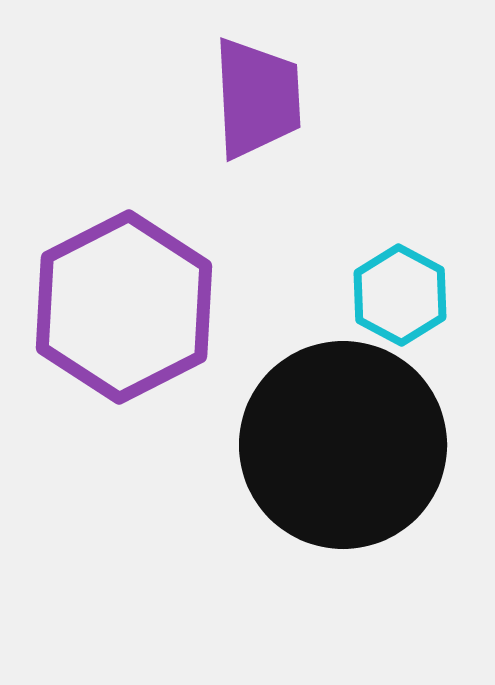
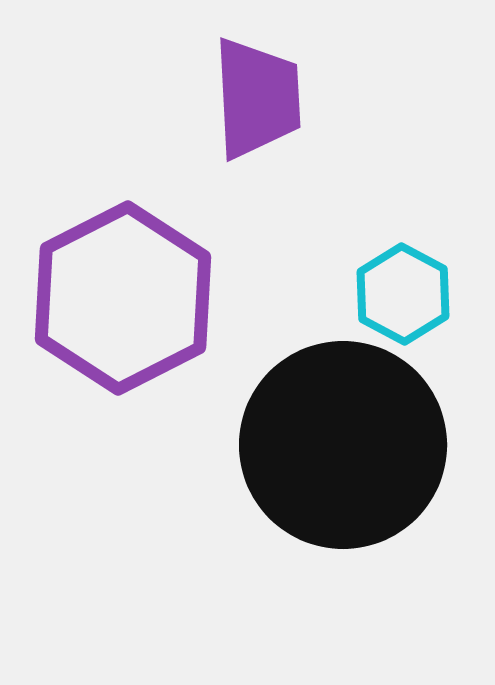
cyan hexagon: moved 3 px right, 1 px up
purple hexagon: moved 1 px left, 9 px up
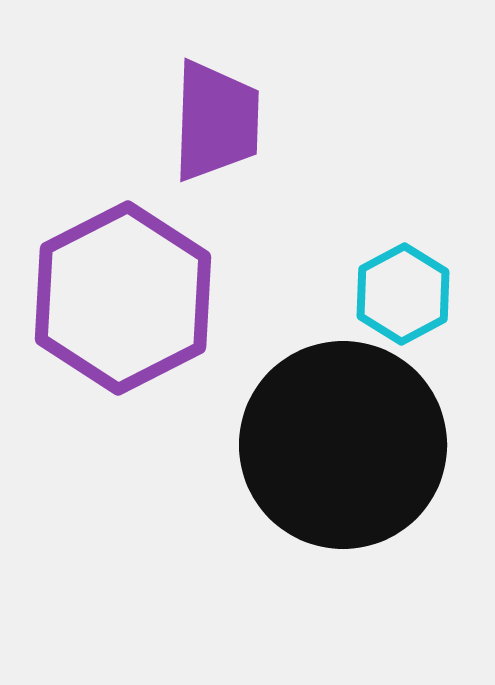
purple trapezoid: moved 41 px left, 23 px down; rotated 5 degrees clockwise
cyan hexagon: rotated 4 degrees clockwise
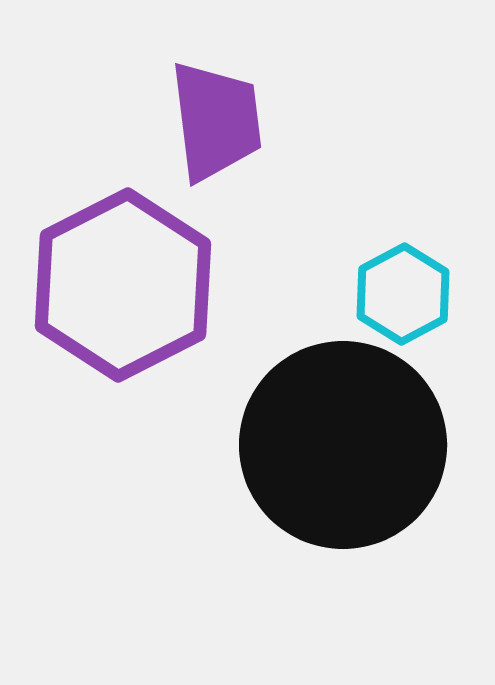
purple trapezoid: rotated 9 degrees counterclockwise
purple hexagon: moved 13 px up
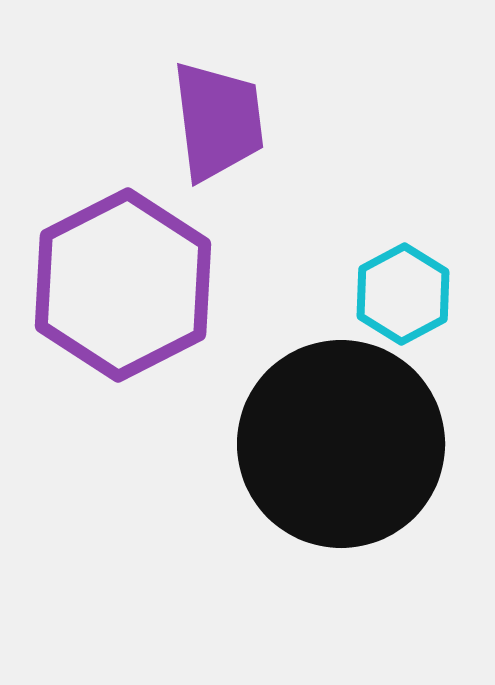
purple trapezoid: moved 2 px right
black circle: moved 2 px left, 1 px up
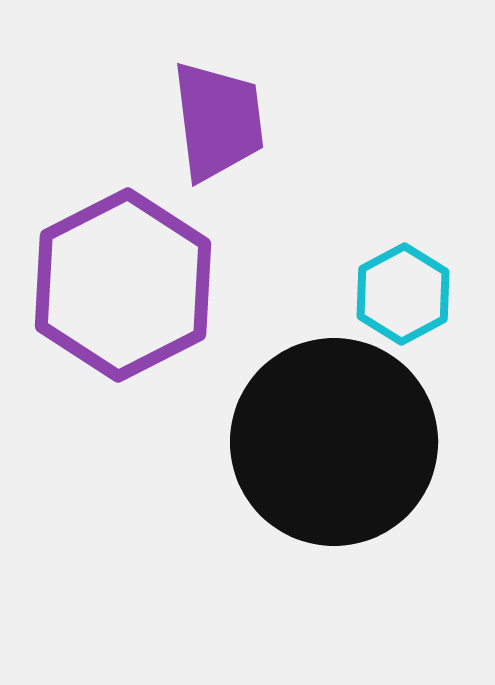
black circle: moved 7 px left, 2 px up
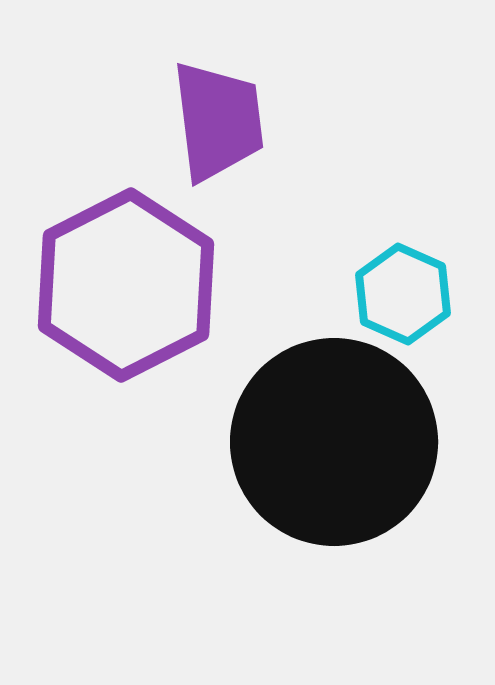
purple hexagon: moved 3 px right
cyan hexagon: rotated 8 degrees counterclockwise
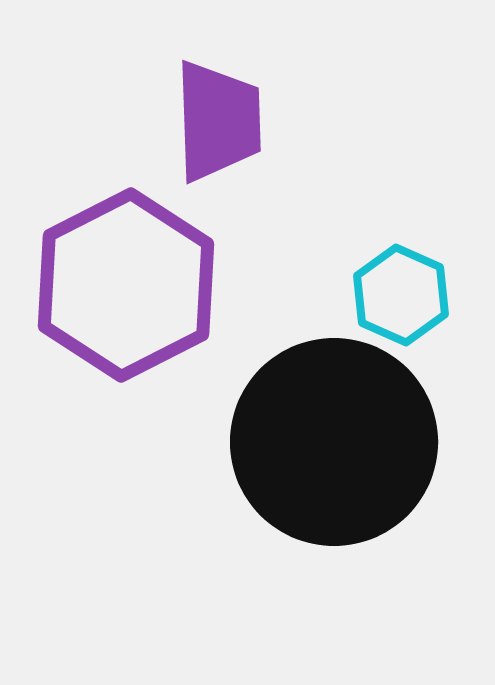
purple trapezoid: rotated 5 degrees clockwise
cyan hexagon: moved 2 px left, 1 px down
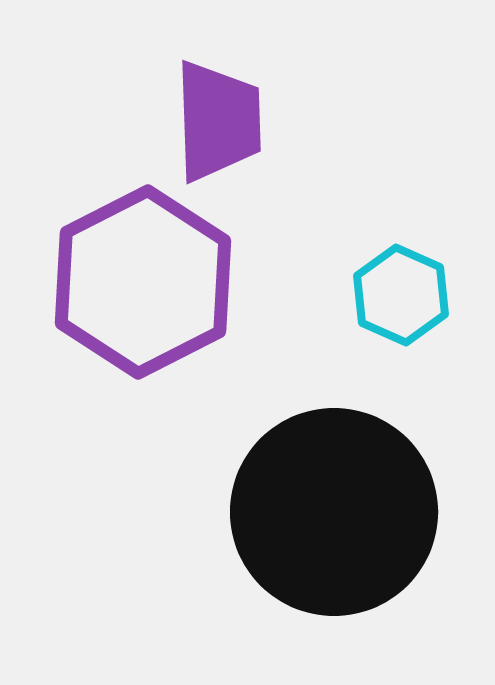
purple hexagon: moved 17 px right, 3 px up
black circle: moved 70 px down
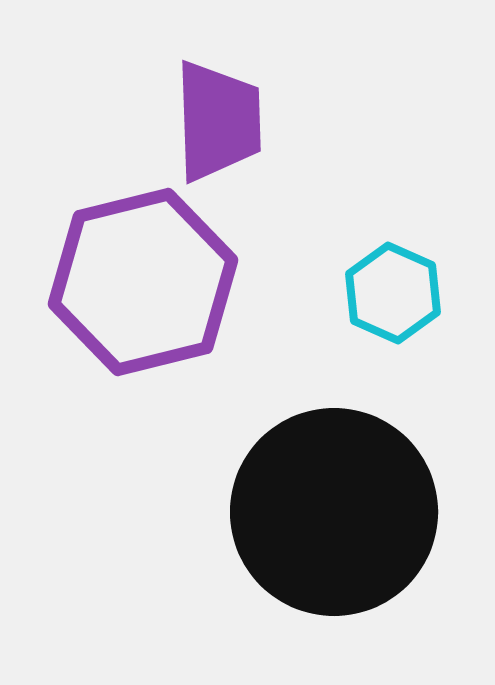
purple hexagon: rotated 13 degrees clockwise
cyan hexagon: moved 8 px left, 2 px up
